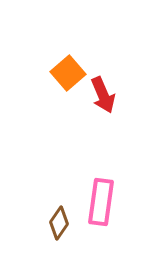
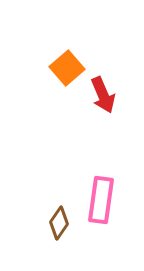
orange square: moved 1 px left, 5 px up
pink rectangle: moved 2 px up
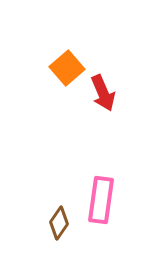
red arrow: moved 2 px up
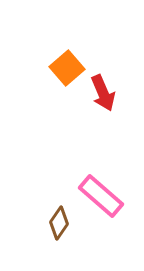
pink rectangle: moved 4 px up; rotated 57 degrees counterclockwise
